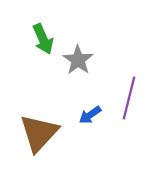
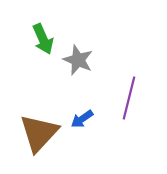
gray star: rotated 12 degrees counterclockwise
blue arrow: moved 8 px left, 4 px down
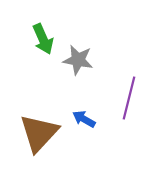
gray star: rotated 12 degrees counterclockwise
blue arrow: moved 2 px right; rotated 65 degrees clockwise
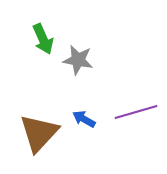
purple line: moved 7 px right, 14 px down; rotated 60 degrees clockwise
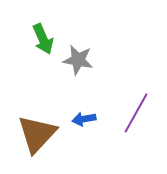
purple line: moved 1 px down; rotated 45 degrees counterclockwise
blue arrow: rotated 40 degrees counterclockwise
brown triangle: moved 2 px left, 1 px down
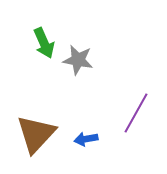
green arrow: moved 1 px right, 4 px down
blue arrow: moved 2 px right, 20 px down
brown triangle: moved 1 px left
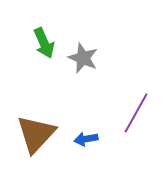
gray star: moved 5 px right, 2 px up; rotated 12 degrees clockwise
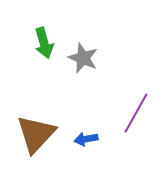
green arrow: rotated 8 degrees clockwise
